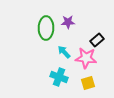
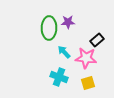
green ellipse: moved 3 px right
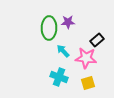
cyan arrow: moved 1 px left, 1 px up
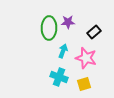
black rectangle: moved 3 px left, 8 px up
cyan arrow: rotated 64 degrees clockwise
pink star: rotated 10 degrees clockwise
yellow square: moved 4 px left, 1 px down
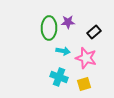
cyan arrow: rotated 80 degrees clockwise
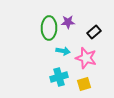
cyan cross: rotated 36 degrees counterclockwise
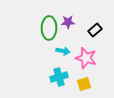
black rectangle: moved 1 px right, 2 px up
